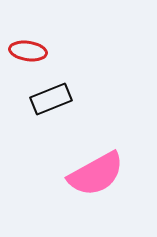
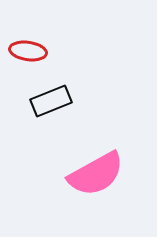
black rectangle: moved 2 px down
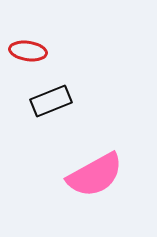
pink semicircle: moved 1 px left, 1 px down
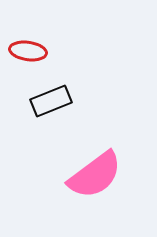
pink semicircle: rotated 8 degrees counterclockwise
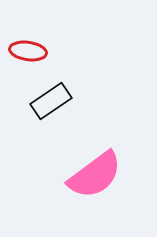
black rectangle: rotated 12 degrees counterclockwise
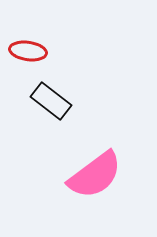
black rectangle: rotated 72 degrees clockwise
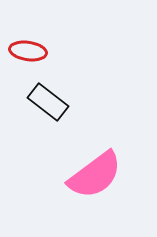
black rectangle: moved 3 px left, 1 px down
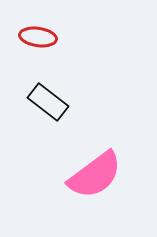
red ellipse: moved 10 px right, 14 px up
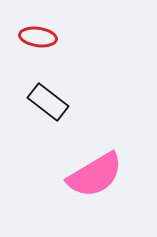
pink semicircle: rotated 6 degrees clockwise
